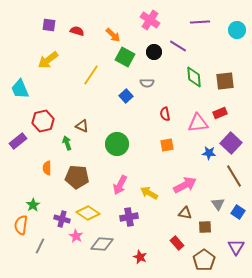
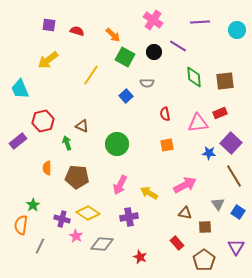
pink cross at (150, 20): moved 3 px right
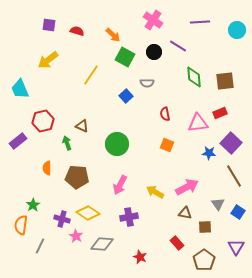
orange square at (167, 145): rotated 32 degrees clockwise
pink arrow at (185, 185): moved 2 px right, 2 px down
yellow arrow at (149, 193): moved 6 px right, 1 px up
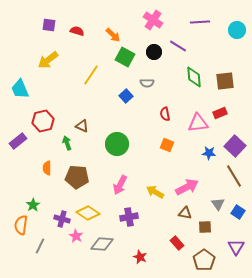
purple square at (231, 143): moved 4 px right, 3 px down
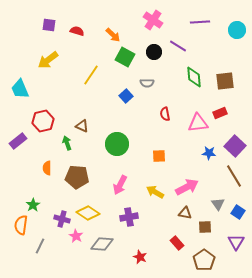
orange square at (167, 145): moved 8 px left, 11 px down; rotated 24 degrees counterclockwise
purple triangle at (236, 247): moved 5 px up
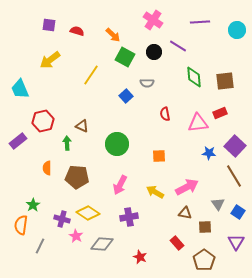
yellow arrow at (48, 60): moved 2 px right
green arrow at (67, 143): rotated 16 degrees clockwise
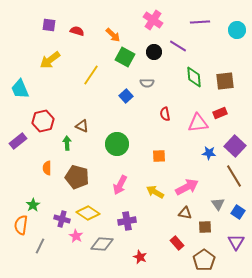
brown pentagon at (77, 177): rotated 10 degrees clockwise
purple cross at (129, 217): moved 2 px left, 4 px down
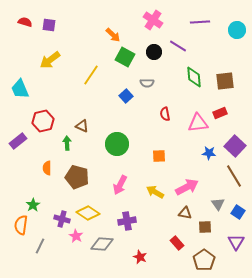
red semicircle at (77, 31): moved 52 px left, 9 px up
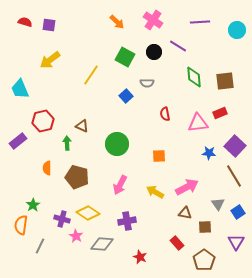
orange arrow at (113, 35): moved 4 px right, 13 px up
blue square at (238, 212): rotated 24 degrees clockwise
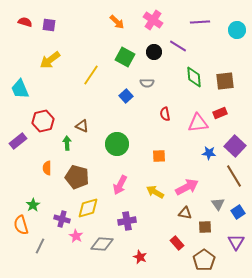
yellow diamond at (88, 213): moved 5 px up; rotated 50 degrees counterclockwise
orange semicircle at (21, 225): rotated 24 degrees counterclockwise
